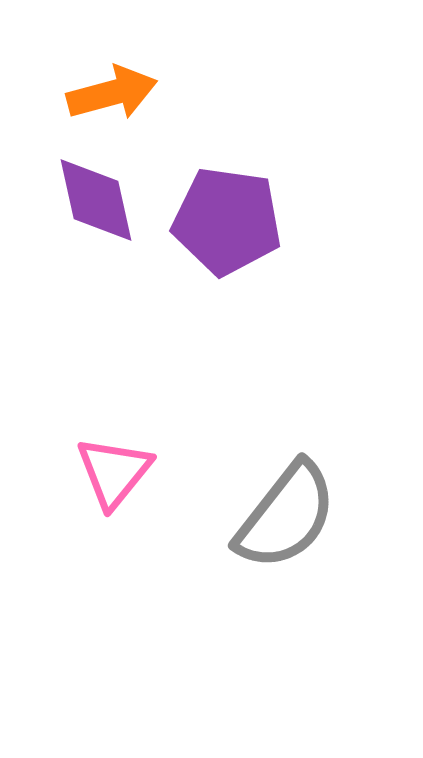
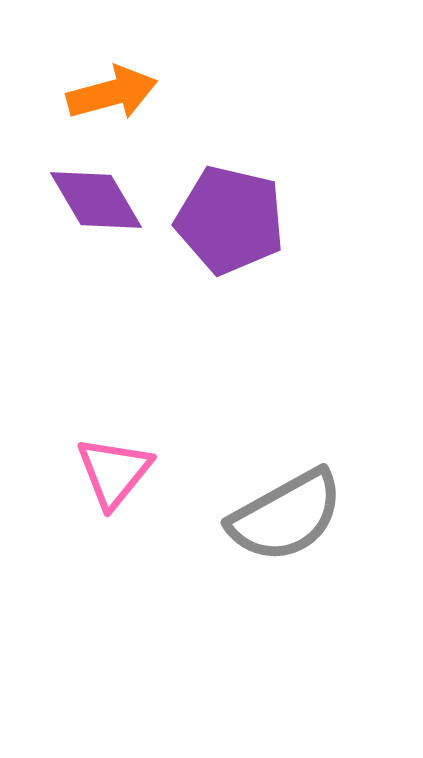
purple diamond: rotated 18 degrees counterclockwise
purple pentagon: moved 3 px right, 1 px up; rotated 5 degrees clockwise
gray semicircle: rotated 23 degrees clockwise
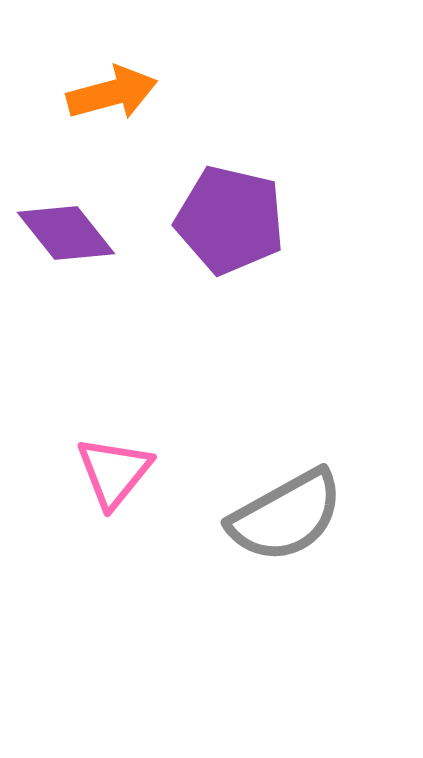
purple diamond: moved 30 px left, 33 px down; rotated 8 degrees counterclockwise
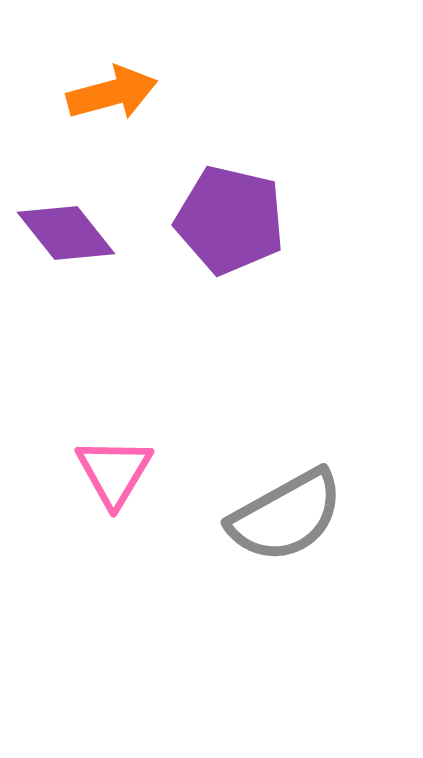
pink triangle: rotated 8 degrees counterclockwise
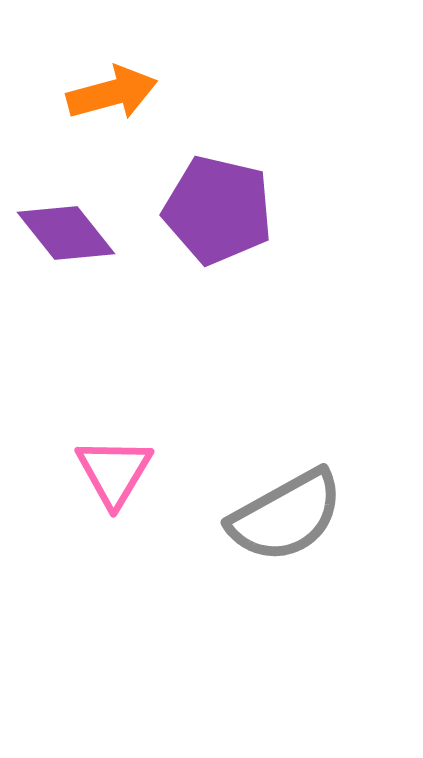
purple pentagon: moved 12 px left, 10 px up
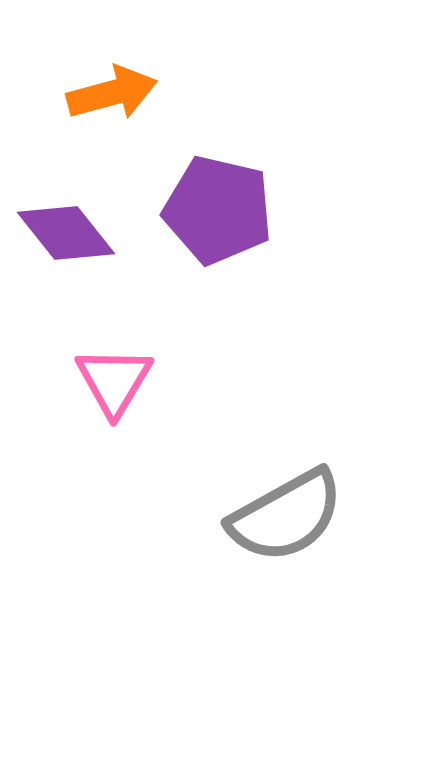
pink triangle: moved 91 px up
